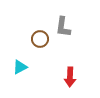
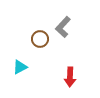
gray L-shape: rotated 35 degrees clockwise
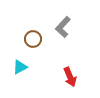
brown circle: moved 7 px left
red arrow: rotated 24 degrees counterclockwise
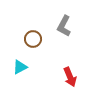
gray L-shape: moved 1 px right, 1 px up; rotated 15 degrees counterclockwise
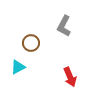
brown circle: moved 2 px left, 4 px down
cyan triangle: moved 2 px left
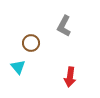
cyan triangle: rotated 42 degrees counterclockwise
red arrow: rotated 30 degrees clockwise
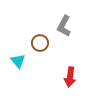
brown circle: moved 9 px right
cyan triangle: moved 6 px up
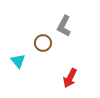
brown circle: moved 3 px right
red arrow: moved 1 px down; rotated 18 degrees clockwise
